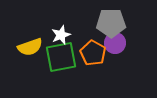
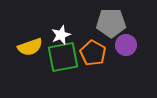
purple circle: moved 11 px right, 2 px down
green square: moved 2 px right
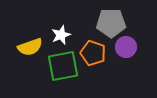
purple circle: moved 2 px down
orange pentagon: rotated 10 degrees counterclockwise
green square: moved 9 px down
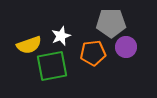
white star: moved 1 px down
yellow semicircle: moved 1 px left, 2 px up
orange pentagon: rotated 25 degrees counterclockwise
green square: moved 11 px left
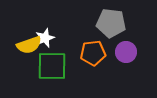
gray pentagon: rotated 8 degrees clockwise
white star: moved 16 px left, 2 px down
purple circle: moved 5 px down
green square: rotated 12 degrees clockwise
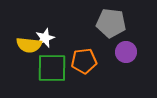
yellow semicircle: rotated 25 degrees clockwise
orange pentagon: moved 9 px left, 8 px down
green square: moved 2 px down
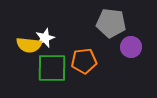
purple circle: moved 5 px right, 5 px up
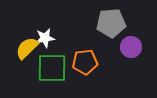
gray pentagon: rotated 12 degrees counterclockwise
white star: rotated 12 degrees clockwise
yellow semicircle: moved 2 px left, 3 px down; rotated 130 degrees clockwise
orange pentagon: moved 1 px right, 1 px down
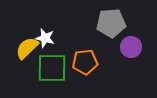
white star: rotated 24 degrees clockwise
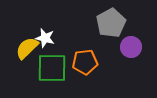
gray pentagon: rotated 24 degrees counterclockwise
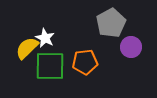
white star: rotated 12 degrees clockwise
green square: moved 2 px left, 2 px up
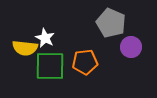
gray pentagon: rotated 20 degrees counterclockwise
yellow semicircle: moved 2 px left; rotated 130 degrees counterclockwise
